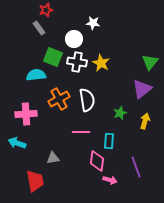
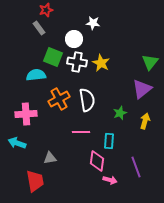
gray triangle: moved 3 px left
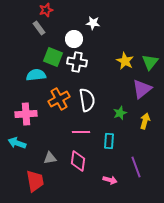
yellow star: moved 24 px right, 2 px up
pink diamond: moved 19 px left
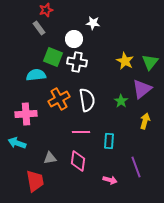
green star: moved 1 px right, 12 px up; rotated 16 degrees counterclockwise
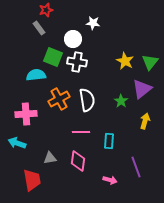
white circle: moved 1 px left
red trapezoid: moved 3 px left, 1 px up
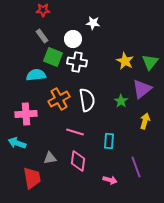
red star: moved 3 px left; rotated 16 degrees clockwise
gray rectangle: moved 3 px right, 8 px down
pink line: moved 6 px left; rotated 18 degrees clockwise
red trapezoid: moved 2 px up
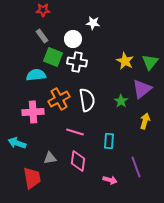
pink cross: moved 7 px right, 2 px up
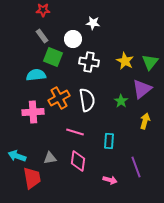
white cross: moved 12 px right
orange cross: moved 1 px up
cyan arrow: moved 13 px down
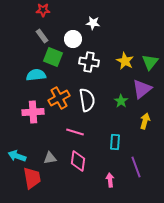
cyan rectangle: moved 6 px right, 1 px down
pink arrow: rotated 112 degrees counterclockwise
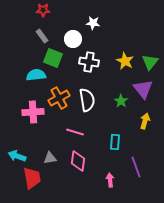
green square: moved 1 px down
purple triangle: moved 1 px right; rotated 30 degrees counterclockwise
